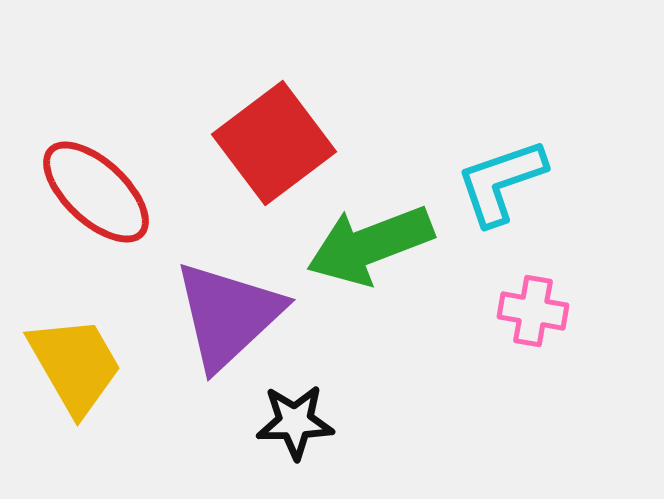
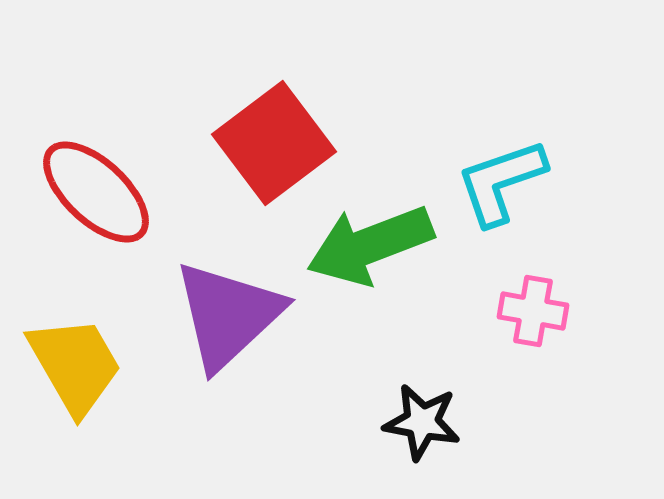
black star: moved 127 px right; rotated 12 degrees clockwise
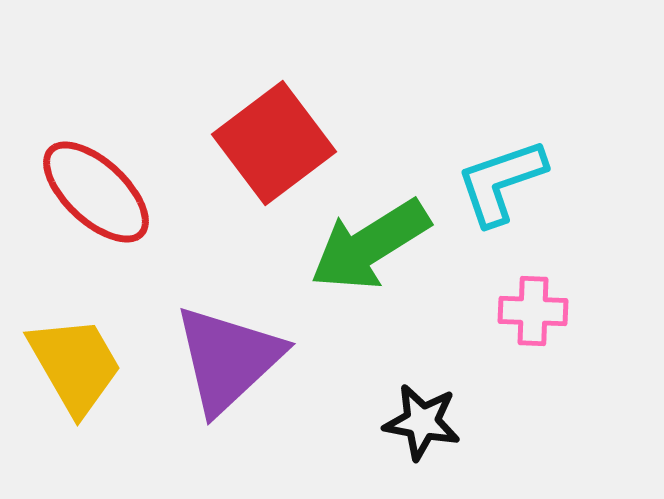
green arrow: rotated 11 degrees counterclockwise
pink cross: rotated 8 degrees counterclockwise
purple triangle: moved 44 px down
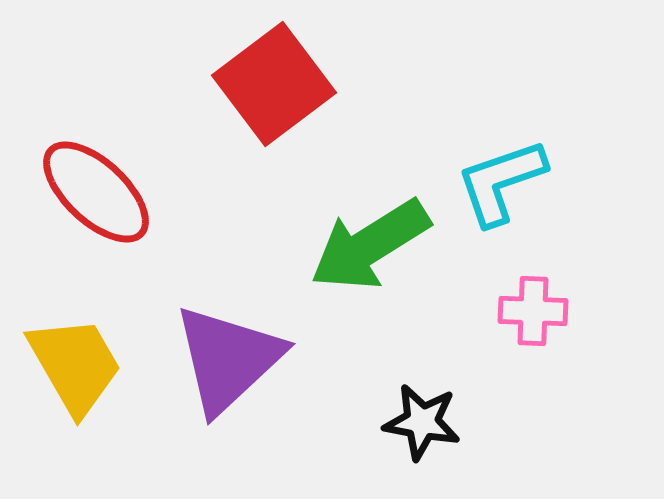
red square: moved 59 px up
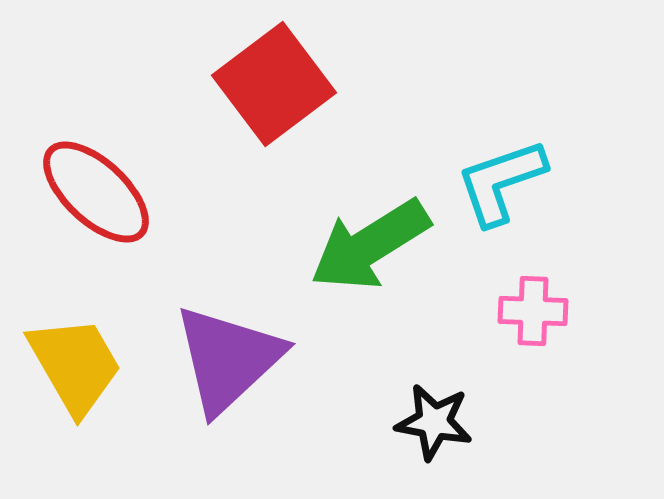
black star: moved 12 px right
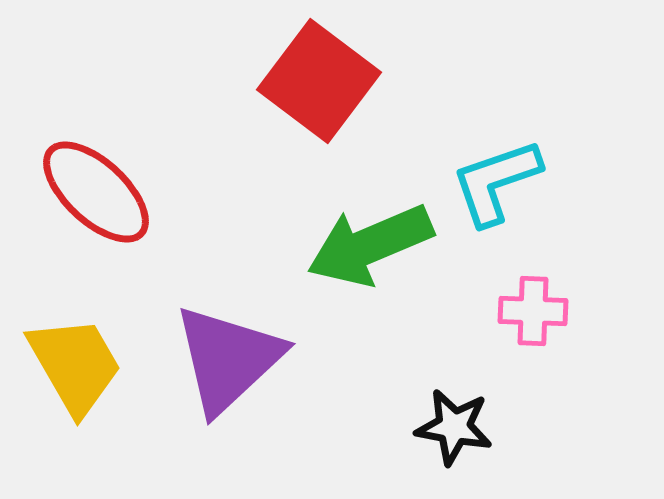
red square: moved 45 px right, 3 px up; rotated 16 degrees counterclockwise
cyan L-shape: moved 5 px left
green arrow: rotated 9 degrees clockwise
black star: moved 20 px right, 5 px down
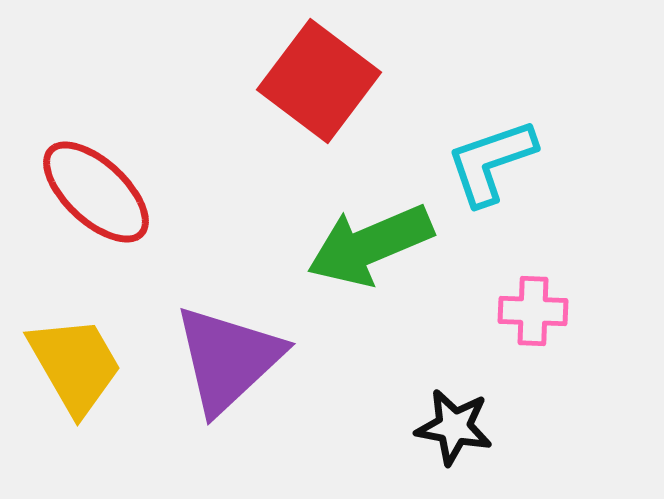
cyan L-shape: moved 5 px left, 20 px up
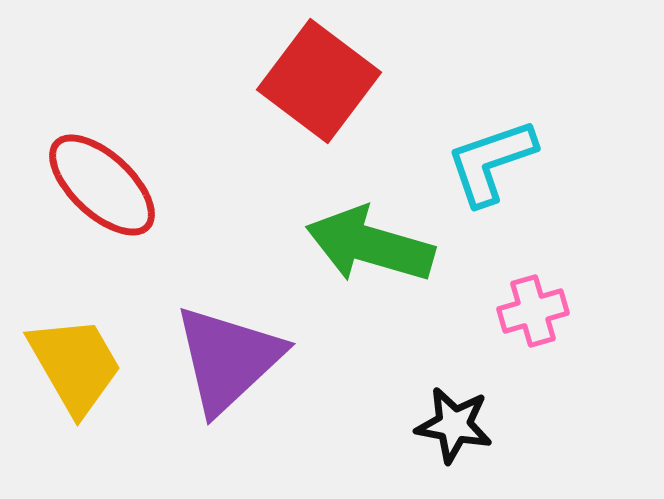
red ellipse: moved 6 px right, 7 px up
green arrow: rotated 39 degrees clockwise
pink cross: rotated 18 degrees counterclockwise
black star: moved 2 px up
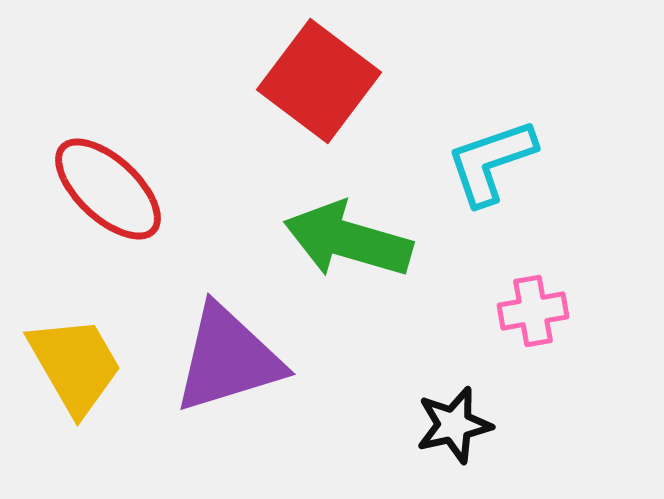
red ellipse: moved 6 px right, 4 px down
green arrow: moved 22 px left, 5 px up
pink cross: rotated 6 degrees clockwise
purple triangle: rotated 26 degrees clockwise
black star: rotated 24 degrees counterclockwise
